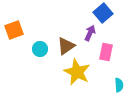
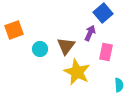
brown triangle: rotated 18 degrees counterclockwise
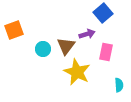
purple arrow: moved 3 px left, 1 px down; rotated 49 degrees clockwise
cyan circle: moved 3 px right
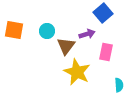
orange square: rotated 30 degrees clockwise
cyan circle: moved 4 px right, 18 px up
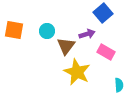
pink rectangle: rotated 72 degrees counterclockwise
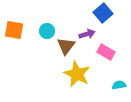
yellow star: moved 2 px down
cyan semicircle: rotated 96 degrees counterclockwise
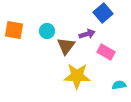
yellow star: moved 2 px down; rotated 24 degrees counterclockwise
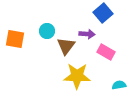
orange square: moved 1 px right, 9 px down
purple arrow: rotated 21 degrees clockwise
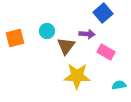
orange square: moved 1 px up; rotated 24 degrees counterclockwise
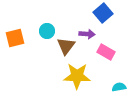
cyan semicircle: moved 2 px down
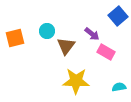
blue square: moved 15 px right, 3 px down
purple arrow: moved 5 px right; rotated 35 degrees clockwise
yellow star: moved 1 px left, 5 px down
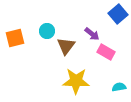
blue square: moved 2 px up
